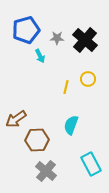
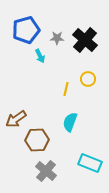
yellow line: moved 2 px down
cyan semicircle: moved 1 px left, 3 px up
cyan rectangle: moved 1 px left, 1 px up; rotated 40 degrees counterclockwise
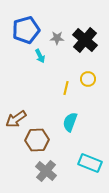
yellow line: moved 1 px up
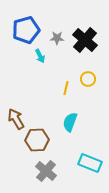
brown arrow: rotated 95 degrees clockwise
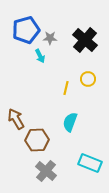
gray star: moved 7 px left
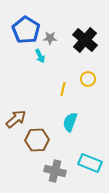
blue pentagon: rotated 24 degrees counterclockwise
yellow line: moved 3 px left, 1 px down
brown arrow: rotated 80 degrees clockwise
gray cross: moved 9 px right; rotated 25 degrees counterclockwise
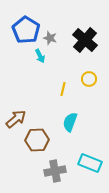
gray star: rotated 16 degrees clockwise
yellow circle: moved 1 px right
gray cross: rotated 25 degrees counterclockwise
